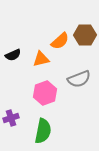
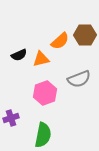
black semicircle: moved 6 px right
green semicircle: moved 4 px down
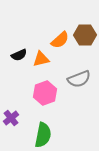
orange semicircle: moved 1 px up
purple cross: rotated 21 degrees counterclockwise
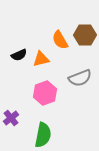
orange semicircle: rotated 102 degrees clockwise
gray semicircle: moved 1 px right, 1 px up
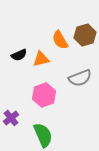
brown hexagon: rotated 15 degrees counterclockwise
pink hexagon: moved 1 px left, 2 px down
green semicircle: rotated 35 degrees counterclockwise
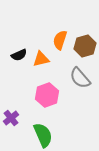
brown hexagon: moved 11 px down
orange semicircle: rotated 48 degrees clockwise
gray semicircle: rotated 70 degrees clockwise
pink hexagon: moved 3 px right
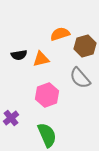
orange semicircle: moved 6 px up; rotated 54 degrees clockwise
black semicircle: rotated 14 degrees clockwise
green semicircle: moved 4 px right
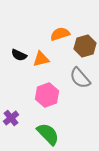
black semicircle: rotated 35 degrees clockwise
green semicircle: moved 1 px right, 1 px up; rotated 20 degrees counterclockwise
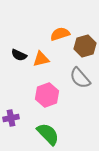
purple cross: rotated 28 degrees clockwise
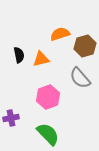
black semicircle: rotated 126 degrees counterclockwise
pink hexagon: moved 1 px right, 2 px down
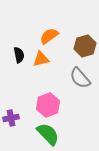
orange semicircle: moved 11 px left, 2 px down; rotated 18 degrees counterclockwise
pink hexagon: moved 8 px down
